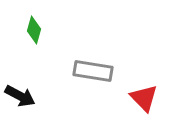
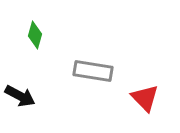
green diamond: moved 1 px right, 5 px down
red triangle: moved 1 px right
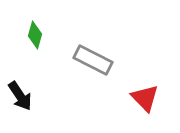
gray rectangle: moved 11 px up; rotated 18 degrees clockwise
black arrow: rotated 28 degrees clockwise
